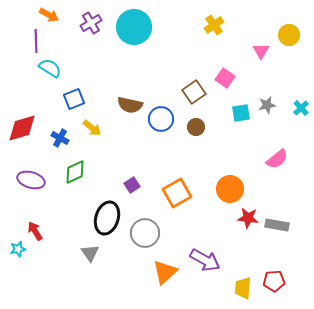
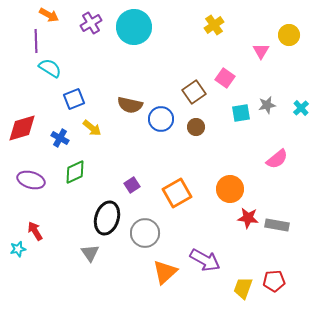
yellow trapezoid: rotated 15 degrees clockwise
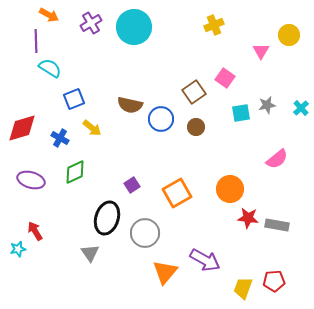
yellow cross: rotated 12 degrees clockwise
orange triangle: rotated 8 degrees counterclockwise
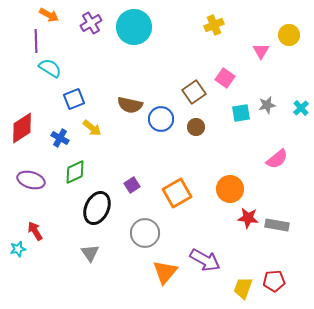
red diamond: rotated 16 degrees counterclockwise
black ellipse: moved 10 px left, 10 px up; rotated 8 degrees clockwise
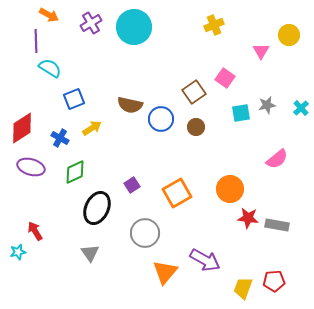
yellow arrow: rotated 72 degrees counterclockwise
purple ellipse: moved 13 px up
cyan star: moved 3 px down
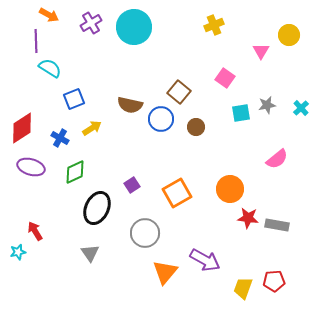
brown square: moved 15 px left; rotated 15 degrees counterclockwise
